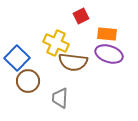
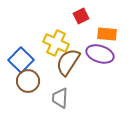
purple ellipse: moved 9 px left
blue square: moved 4 px right, 2 px down
brown semicircle: moved 5 px left; rotated 116 degrees clockwise
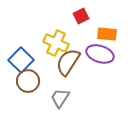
gray trapezoid: rotated 30 degrees clockwise
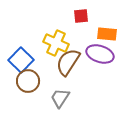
red square: rotated 21 degrees clockwise
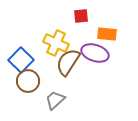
purple ellipse: moved 5 px left, 1 px up
gray trapezoid: moved 5 px left, 2 px down; rotated 15 degrees clockwise
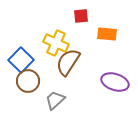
purple ellipse: moved 20 px right, 29 px down
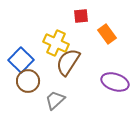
orange rectangle: rotated 48 degrees clockwise
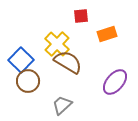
orange rectangle: rotated 72 degrees counterclockwise
yellow cross: moved 1 px right, 1 px down; rotated 20 degrees clockwise
brown semicircle: rotated 88 degrees clockwise
purple ellipse: rotated 68 degrees counterclockwise
gray trapezoid: moved 7 px right, 5 px down
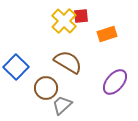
yellow cross: moved 7 px right, 23 px up
blue square: moved 5 px left, 7 px down
brown circle: moved 18 px right, 7 px down
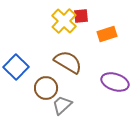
purple ellipse: rotated 68 degrees clockwise
